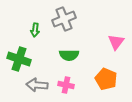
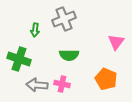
pink cross: moved 4 px left, 1 px up
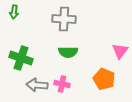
gray cross: rotated 25 degrees clockwise
green arrow: moved 21 px left, 18 px up
pink triangle: moved 4 px right, 9 px down
green semicircle: moved 1 px left, 3 px up
green cross: moved 2 px right, 1 px up
orange pentagon: moved 2 px left
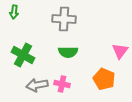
green cross: moved 2 px right, 3 px up; rotated 10 degrees clockwise
gray arrow: rotated 15 degrees counterclockwise
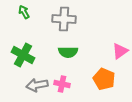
green arrow: moved 10 px right; rotated 144 degrees clockwise
pink triangle: rotated 18 degrees clockwise
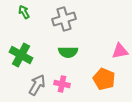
gray cross: rotated 20 degrees counterclockwise
pink triangle: rotated 24 degrees clockwise
green cross: moved 2 px left
gray arrow: rotated 130 degrees clockwise
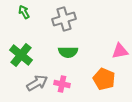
green cross: rotated 10 degrees clockwise
gray arrow: moved 2 px up; rotated 30 degrees clockwise
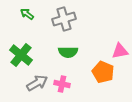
green arrow: moved 3 px right, 2 px down; rotated 24 degrees counterclockwise
orange pentagon: moved 1 px left, 7 px up
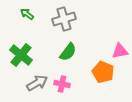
green semicircle: rotated 54 degrees counterclockwise
